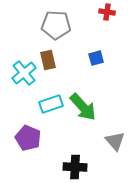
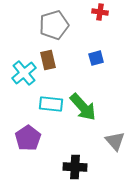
red cross: moved 7 px left
gray pentagon: moved 2 px left; rotated 20 degrees counterclockwise
cyan rectangle: rotated 25 degrees clockwise
purple pentagon: rotated 15 degrees clockwise
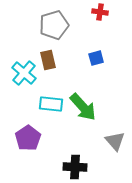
cyan cross: rotated 10 degrees counterclockwise
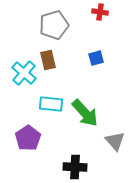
green arrow: moved 2 px right, 6 px down
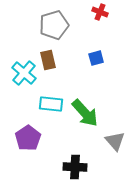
red cross: rotated 14 degrees clockwise
